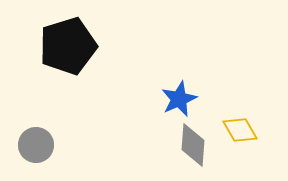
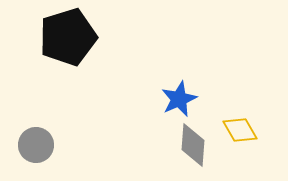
black pentagon: moved 9 px up
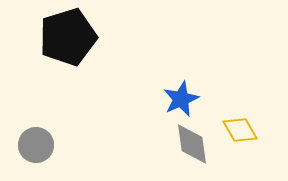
blue star: moved 2 px right
gray diamond: moved 1 px left, 1 px up; rotated 12 degrees counterclockwise
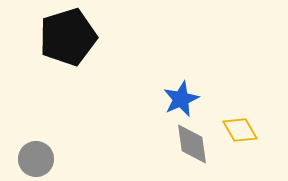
gray circle: moved 14 px down
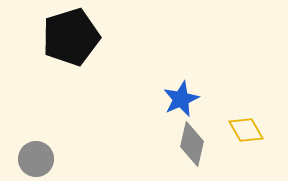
black pentagon: moved 3 px right
yellow diamond: moved 6 px right
gray diamond: rotated 21 degrees clockwise
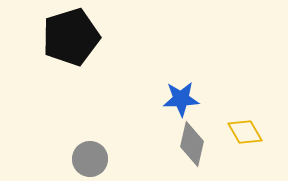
blue star: rotated 21 degrees clockwise
yellow diamond: moved 1 px left, 2 px down
gray circle: moved 54 px right
